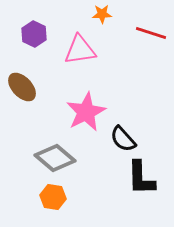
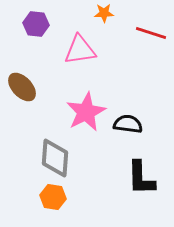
orange star: moved 2 px right, 1 px up
purple hexagon: moved 2 px right, 10 px up; rotated 20 degrees counterclockwise
black semicircle: moved 5 px right, 15 px up; rotated 140 degrees clockwise
gray diamond: rotated 54 degrees clockwise
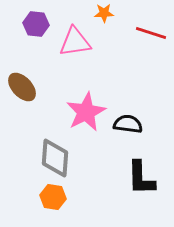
pink triangle: moved 5 px left, 8 px up
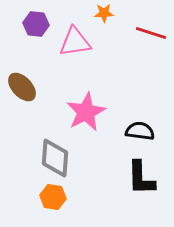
black semicircle: moved 12 px right, 7 px down
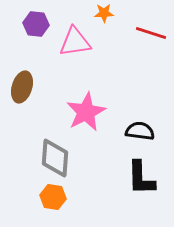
brown ellipse: rotated 60 degrees clockwise
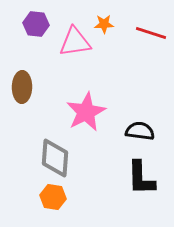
orange star: moved 11 px down
brown ellipse: rotated 16 degrees counterclockwise
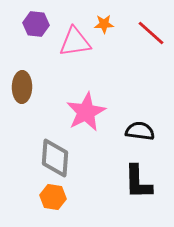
red line: rotated 24 degrees clockwise
black L-shape: moved 3 px left, 4 px down
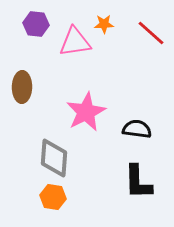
black semicircle: moved 3 px left, 2 px up
gray diamond: moved 1 px left
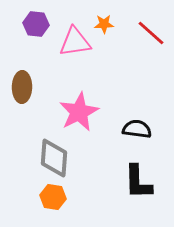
pink star: moved 7 px left
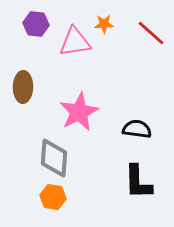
brown ellipse: moved 1 px right
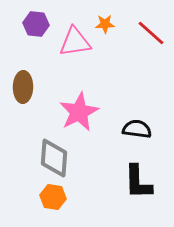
orange star: moved 1 px right
